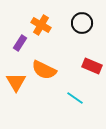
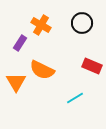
orange semicircle: moved 2 px left
cyan line: rotated 66 degrees counterclockwise
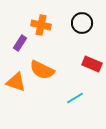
orange cross: rotated 18 degrees counterclockwise
red rectangle: moved 2 px up
orange triangle: rotated 40 degrees counterclockwise
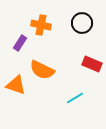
orange triangle: moved 3 px down
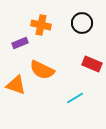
purple rectangle: rotated 35 degrees clockwise
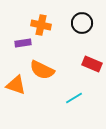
purple rectangle: moved 3 px right; rotated 14 degrees clockwise
cyan line: moved 1 px left
